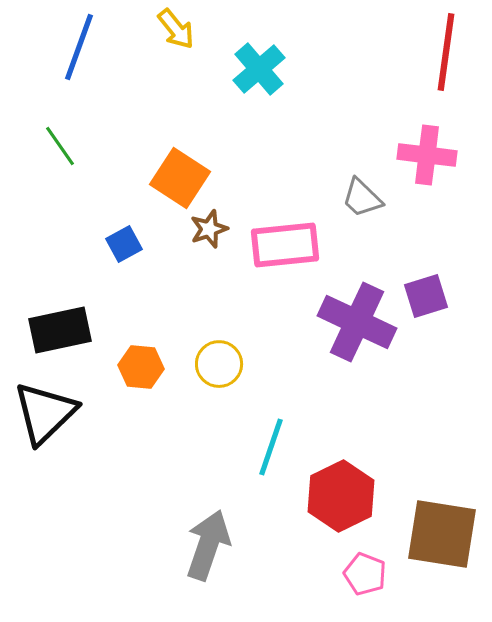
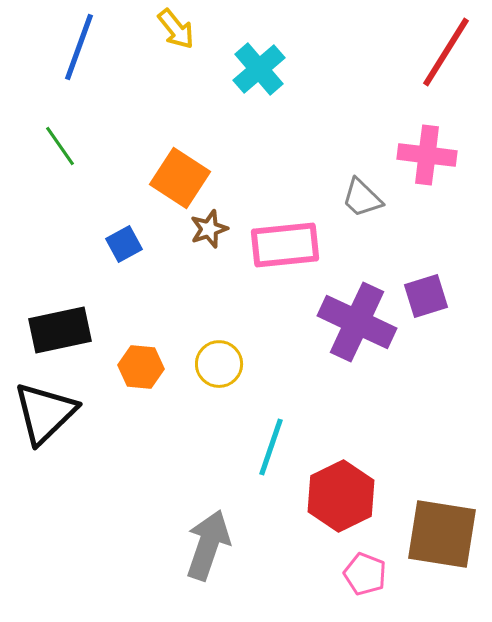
red line: rotated 24 degrees clockwise
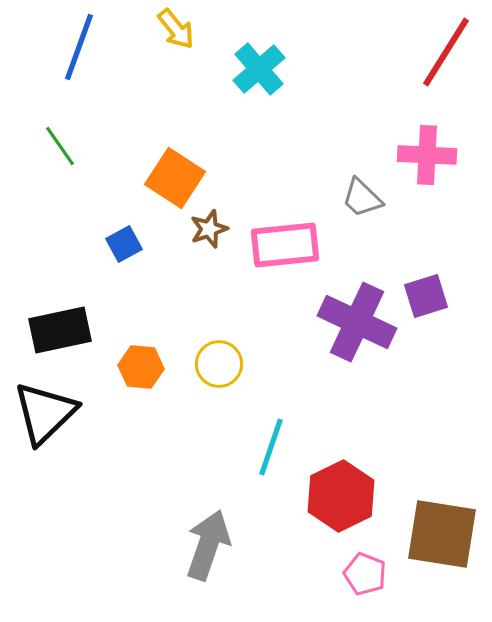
pink cross: rotated 4 degrees counterclockwise
orange square: moved 5 px left
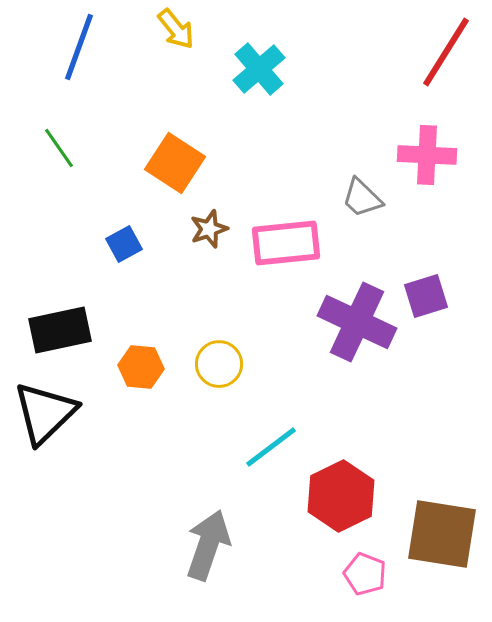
green line: moved 1 px left, 2 px down
orange square: moved 15 px up
pink rectangle: moved 1 px right, 2 px up
cyan line: rotated 34 degrees clockwise
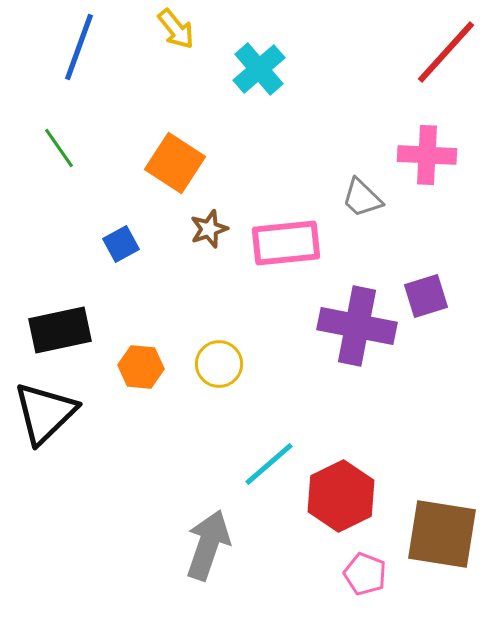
red line: rotated 10 degrees clockwise
blue square: moved 3 px left
purple cross: moved 4 px down; rotated 14 degrees counterclockwise
cyan line: moved 2 px left, 17 px down; rotated 4 degrees counterclockwise
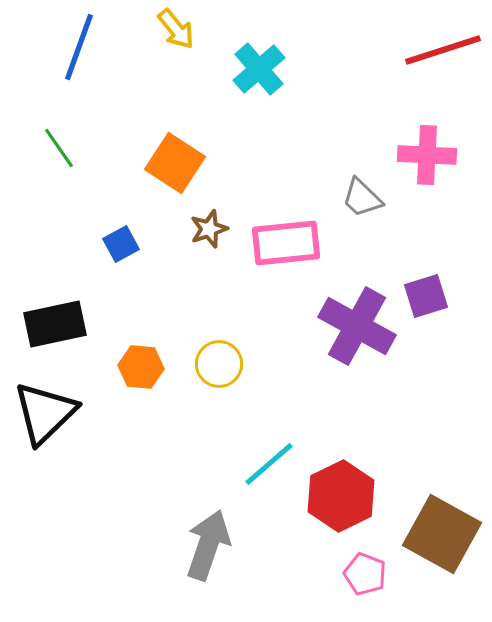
red line: moved 3 px left, 2 px up; rotated 30 degrees clockwise
purple cross: rotated 18 degrees clockwise
black rectangle: moved 5 px left, 6 px up
brown square: rotated 20 degrees clockwise
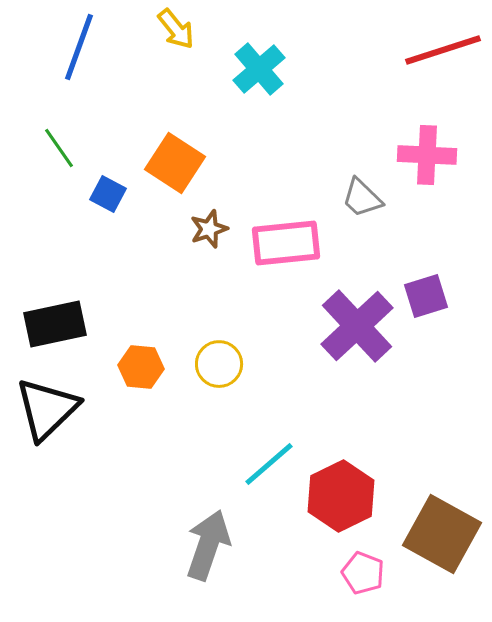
blue square: moved 13 px left, 50 px up; rotated 33 degrees counterclockwise
purple cross: rotated 18 degrees clockwise
black triangle: moved 2 px right, 4 px up
pink pentagon: moved 2 px left, 1 px up
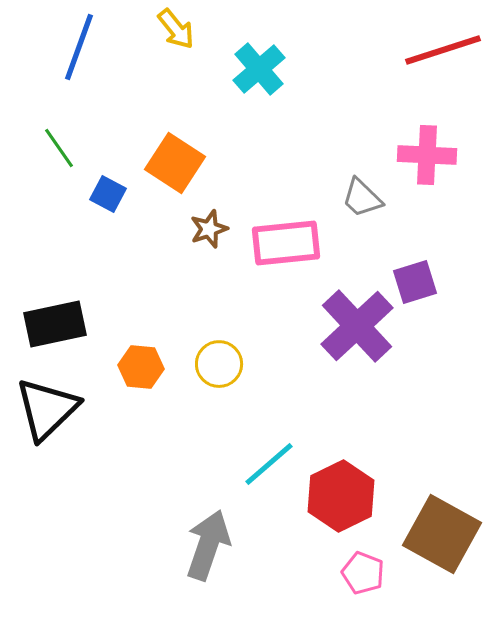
purple square: moved 11 px left, 14 px up
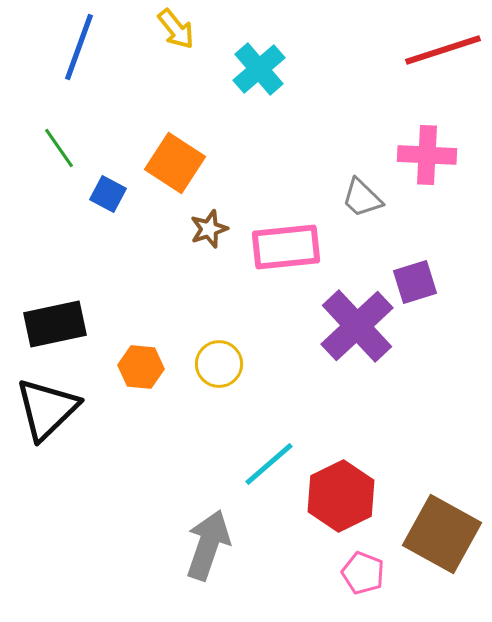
pink rectangle: moved 4 px down
